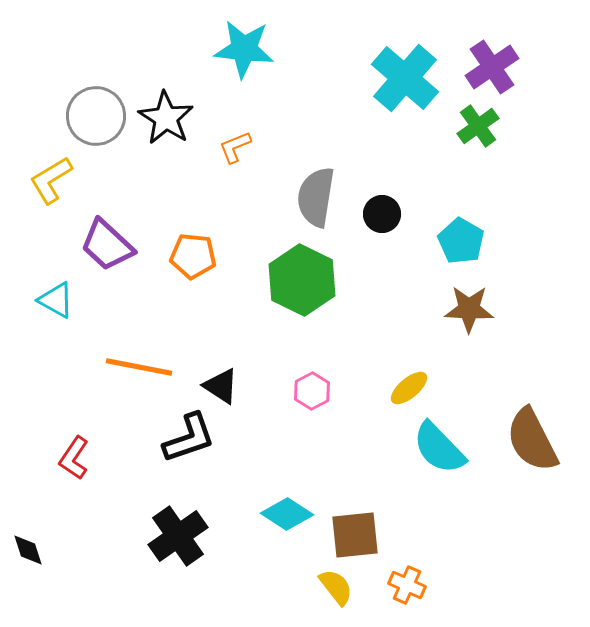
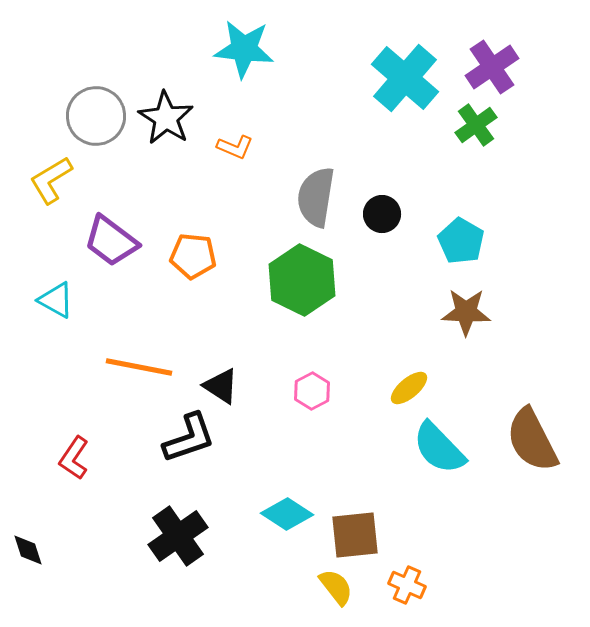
green cross: moved 2 px left, 1 px up
orange L-shape: rotated 135 degrees counterclockwise
purple trapezoid: moved 4 px right, 4 px up; rotated 6 degrees counterclockwise
brown star: moved 3 px left, 3 px down
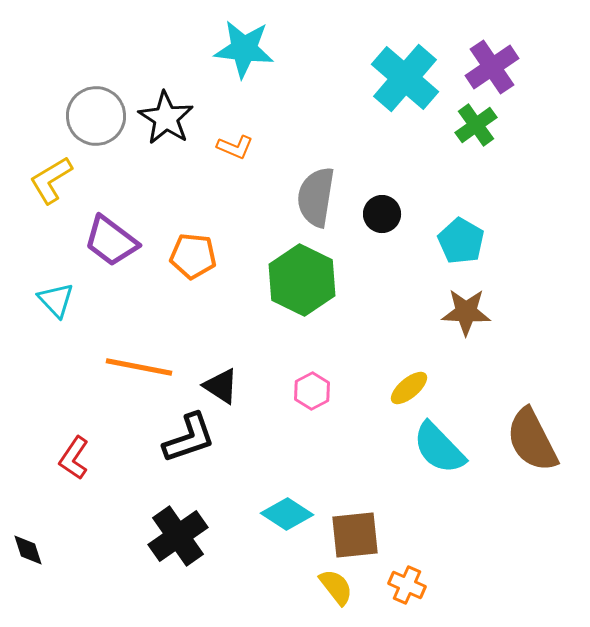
cyan triangle: rotated 18 degrees clockwise
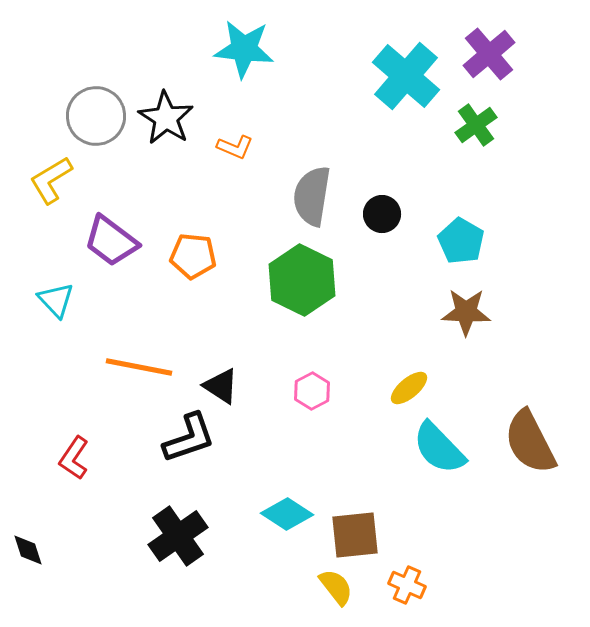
purple cross: moved 3 px left, 13 px up; rotated 6 degrees counterclockwise
cyan cross: moved 1 px right, 2 px up
gray semicircle: moved 4 px left, 1 px up
brown semicircle: moved 2 px left, 2 px down
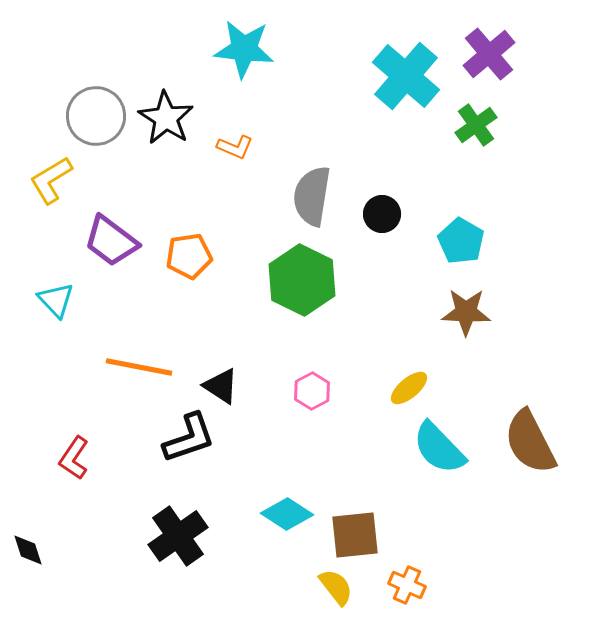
orange pentagon: moved 4 px left; rotated 15 degrees counterclockwise
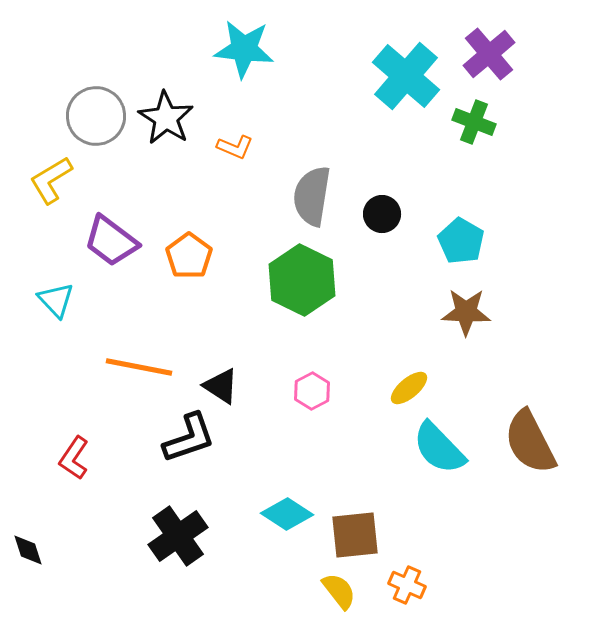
green cross: moved 2 px left, 3 px up; rotated 33 degrees counterclockwise
orange pentagon: rotated 27 degrees counterclockwise
yellow semicircle: moved 3 px right, 4 px down
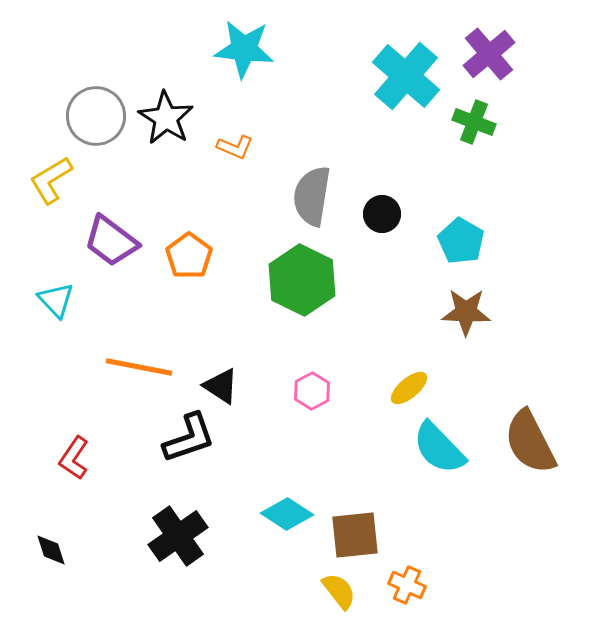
black diamond: moved 23 px right
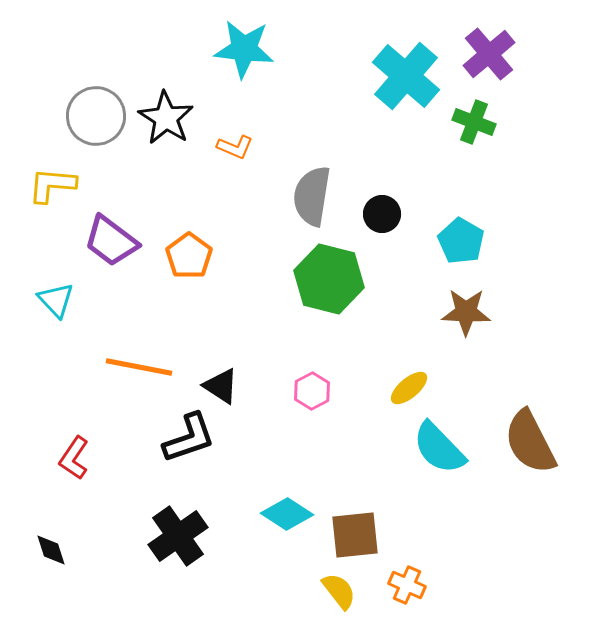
yellow L-shape: moved 1 px right, 5 px down; rotated 36 degrees clockwise
green hexagon: moved 27 px right, 1 px up; rotated 12 degrees counterclockwise
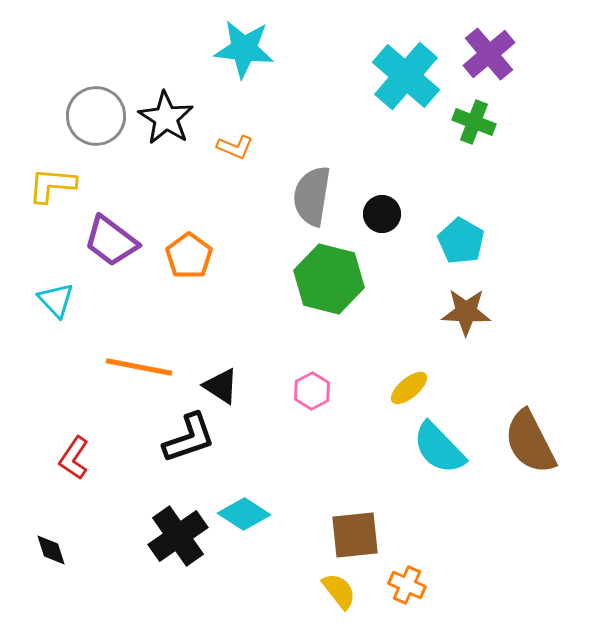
cyan diamond: moved 43 px left
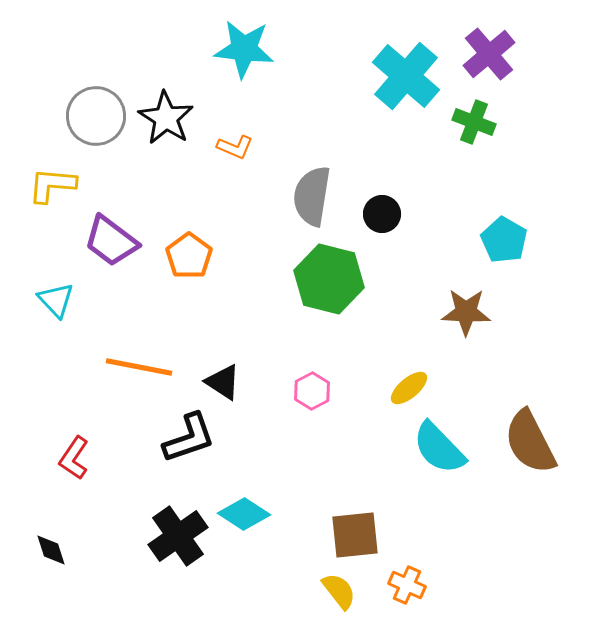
cyan pentagon: moved 43 px right, 1 px up
black triangle: moved 2 px right, 4 px up
